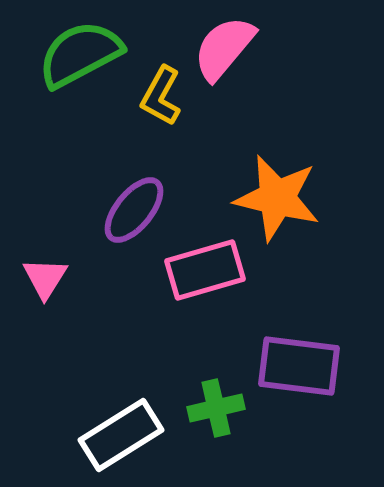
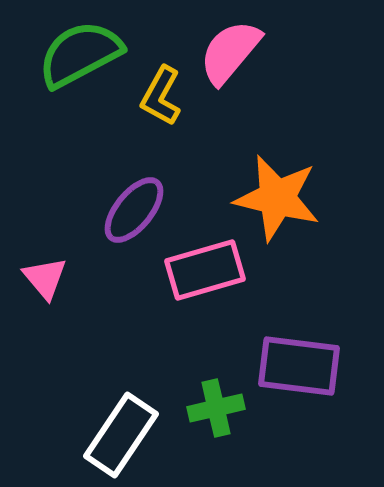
pink semicircle: moved 6 px right, 4 px down
pink triangle: rotated 12 degrees counterclockwise
white rectangle: rotated 24 degrees counterclockwise
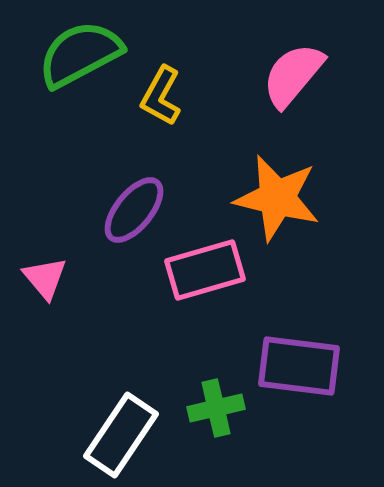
pink semicircle: moved 63 px right, 23 px down
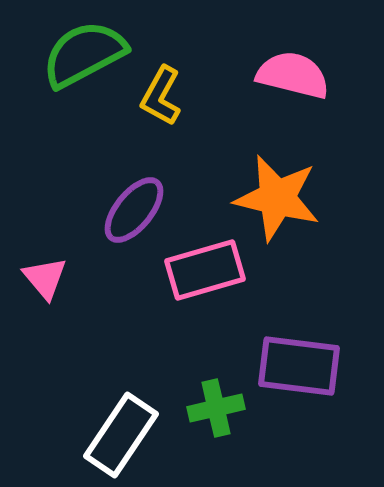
green semicircle: moved 4 px right
pink semicircle: rotated 64 degrees clockwise
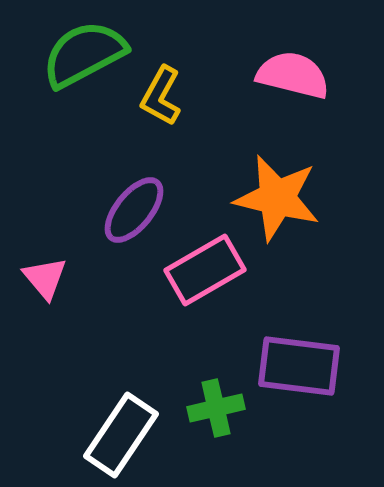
pink rectangle: rotated 14 degrees counterclockwise
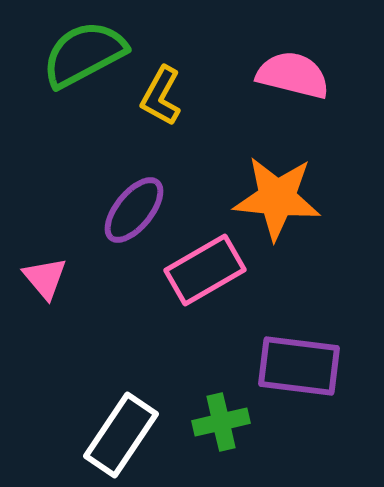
orange star: rotated 8 degrees counterclockwise
green cross: moved 5 px right, 14 px down
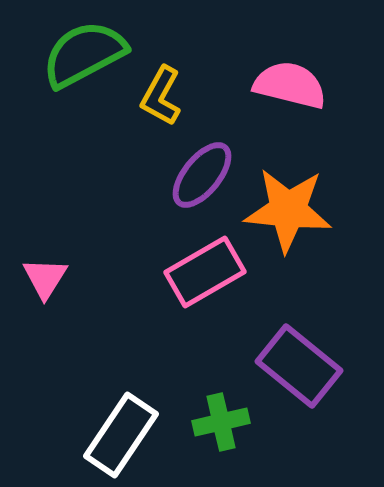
pink semicircle: moved 3 px left, 10 px down
orange star: moved 11 px right, 12 px down
purple ellipse: moved 68 px right, 35 px up
pink rectangle: moved 2 px down
pink triangle: rotated 12 degrees clockwise
purple rectangle: rotated 32 degrees clockwise
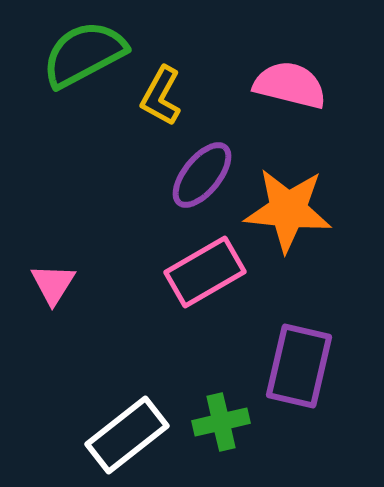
pink triangle: moved 8 px right, 6 px down
purple rectangle: rotated 64 degrees clockwise
white rectangle: moved 6 px right; rotated 18 degrees clockwise
